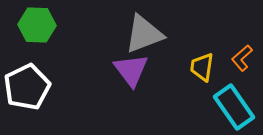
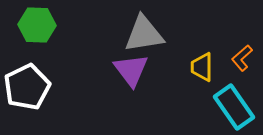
gray triangle: rotated 12 degrees clockwise
yellow trapezoid: rotated 8 degrees counterclockwise
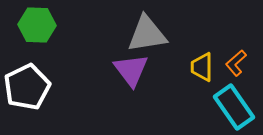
gray triangle: moved 3 px right
orange L-shape: moved 6 px left, 5 px down
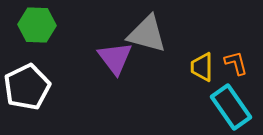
gray triangle: rotated 24 degrees clockwise
orange L-shape: rotated 116 degrees clockwise
purple triangle: moved 16 px left, 12 px up
cyan rectangle: moved 3 px left
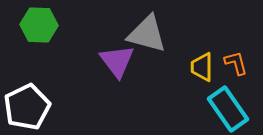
green hexagon: moved 2 px right
purple triangle: moved 2 px right, 3 px down
white pentagon: moved 20 px down
cyan rectangle: moved 3 px left, 2 px down
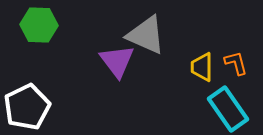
gray triangle: moved 1 px left, 1 px down; rotated 9 degrees clockwise
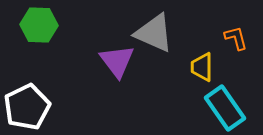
gray triangle: moved 8 px right, 2 px up
orange L-shape: moved 25 px up
cyan rectangle: moved 3 px left, 1 px up
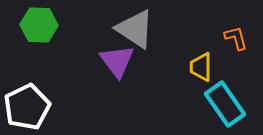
gray triangle: moved 19 px left, 4 px up; rotated 9 degrees clockwise
yellow trapezoid: moved 1 px left
cyan rectangle: moved 4 px up
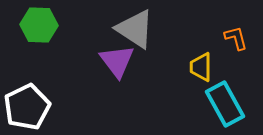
cyan rectangle: rotated 6 degrees clockwise
